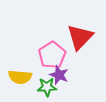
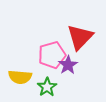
pink pentagon: rotated 16 degrees clockwise
purple star: moved 9 px right, 10 px up; rotated 18 degrees clockwise
green star: rotated 30 degrees counterclockwise
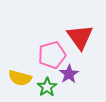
red triangle: rotated 20 degrees counterclockwise
purple star: moved 1 px right, 9 px down
yellow semicircle: moved 1 px down; rotated 10 degrees clockwise
